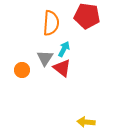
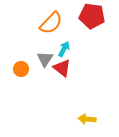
red pentagon: moved 5 px right
orange semicircle: rotated 40 degrees clockwise
gray triangle: moved 1 px down
orange circle: moved 1 px left, 1 px up
yellow arrow: moved 1 px right, 3 px up
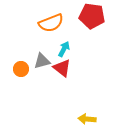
orange semicircle: rotated 25 degrees clockwise
gray triangle: moved 3 px left, 2 px down; rotated 42 degrees clockwise
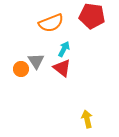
gray triangle: moved 6 px left; rotated 48 degrees counterclockwise
yellow arrow: rotated 72 degrees clockwise
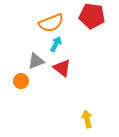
cyan arrow: moved 8 px left, 5 px up
gray triangle: rotated 42 degrees clockwise
orange circle: moved 12 px down
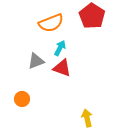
red pentagon: rotated 25 degrees clockwise
cyan arrow: moved 4 px right, 4 px down
red triangle: rotated 18 degrees counterclockwise
orange circle: moved 1 px right, 18 px down
yellow arrow: moved 1 px up
